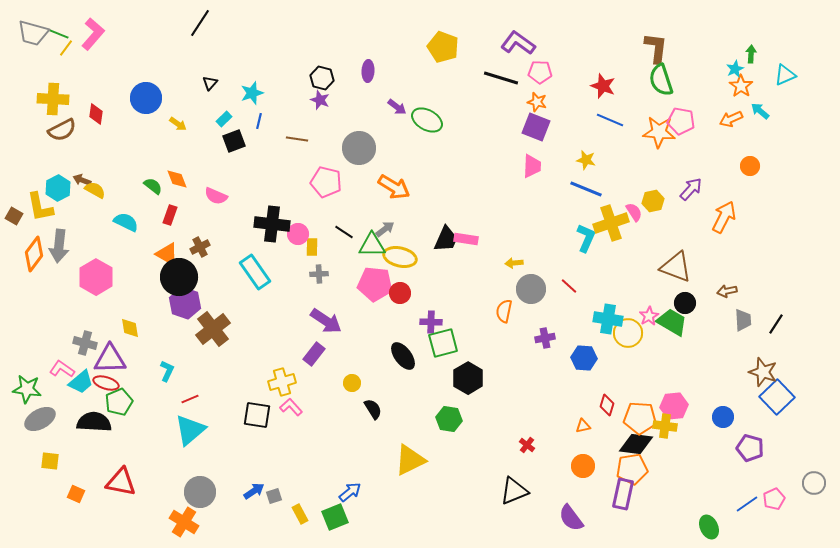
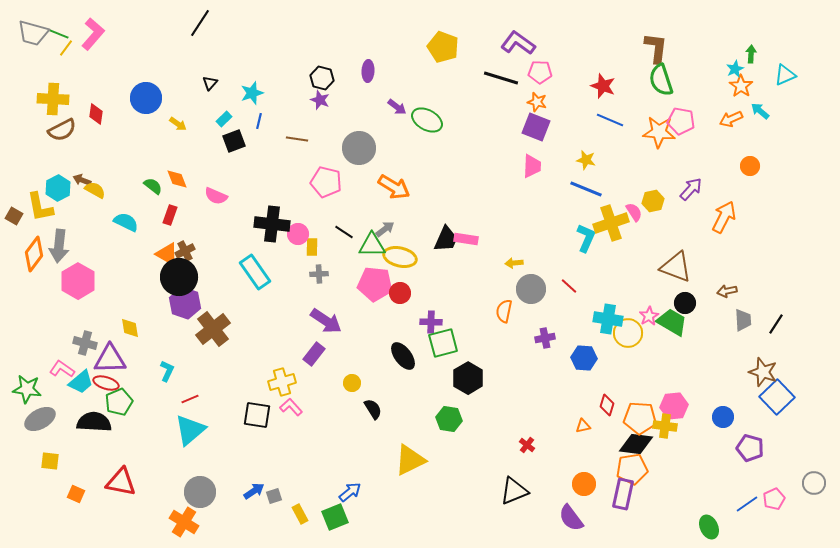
brown cross at (200, 247): moved 15 px left, 4 px down
pink hexagon at (96, 277): moved 18 px left, 4 px down
orange circle at (583, 466): moved 1 px right, 18 px down
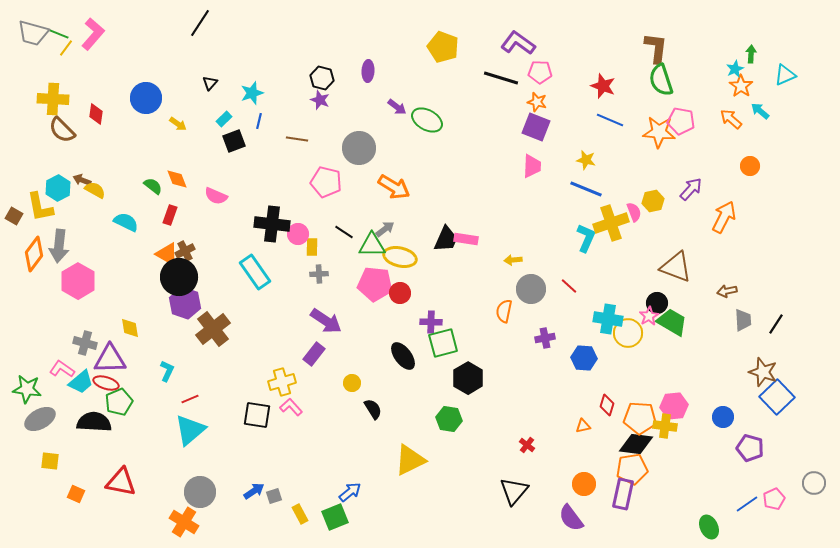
orange arrow at (731, 119): rotated 65 degrees clockwise
brown semicircle at (62, 130): rotated 72 degrees clockwise
pink semicircle at (634, 212): rotated 12 degrees clockwise
yellow arrow at (514, 263): moved 1 px left, 3 px up
black circle at (685, 303): moved 28 px left
black triangle at (514, 491): rotated 28 degrees counterclockwise
